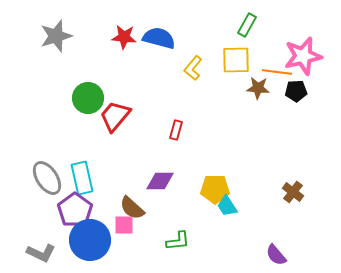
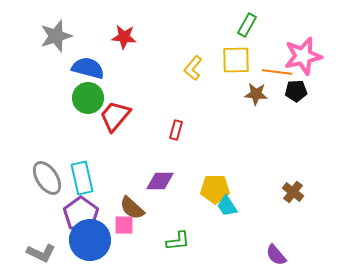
blue semicircle: moved 71 px left, 30 px down
brown star: moved 2 px left, 6 px down
purple pentagon: moved 6 px right, 4 px down
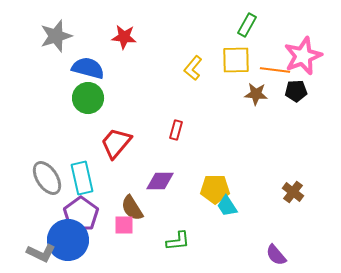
pink star: rotated 9 degrees counterclockwise
orange line: moved 2 px left, 2 px up
red trapezoid: moved 1 px right, 27 px down
brown semicircle: rotated 16 degrees clockwise
blue circle: moved 22 px left
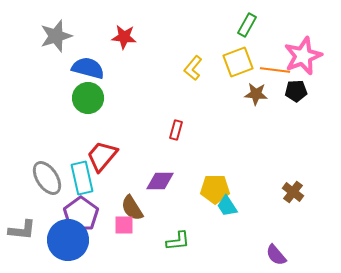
yellow square: moved 2 px right, 2 px down; rotated 20 degrees counterclockwise
red trapezoid: moved 14 px left, 13 px down
gray L-shape: moved 19 px left, 23 px up; rotated 20 degrees counterclockwise
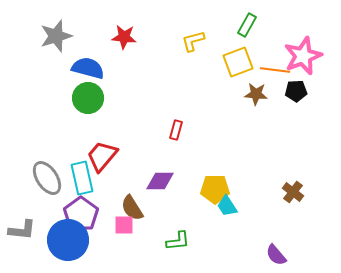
yellow L-shape: moved 27 px up; rotated 35 degrees clockwise
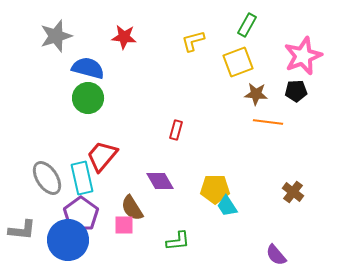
orange line: moved 7 px left, 52 px down
purple diamond: rotated 60 degrees clockwise
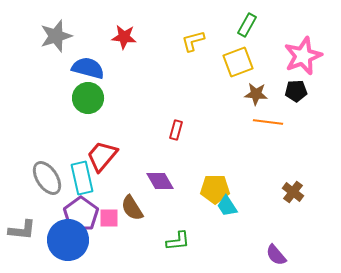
pink square: moved 15 px left, 7 px up
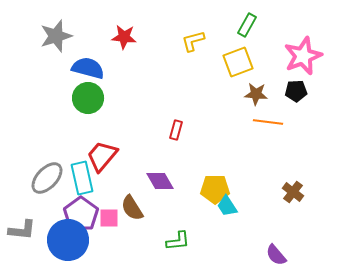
gray ellipse: rotated 76 degrees clockwise
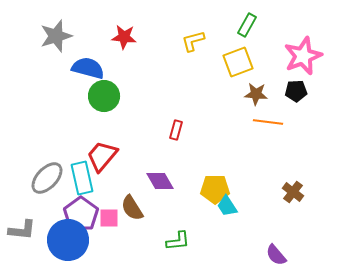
green circle: moved 16 px right, 2 px up
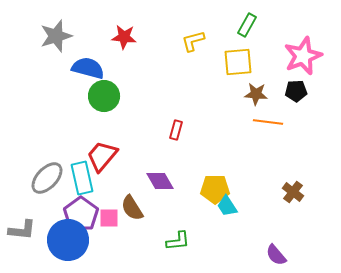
yellow square: rotated 16 degrees clockwise
